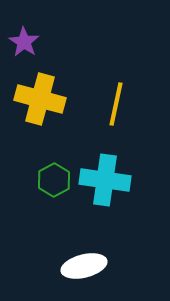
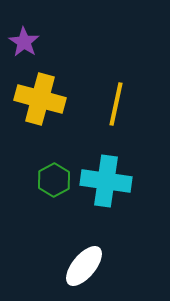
cyan cross: moved 1 px right, 1 px down
white ellipse: rotated 36 degrees counterclockwise
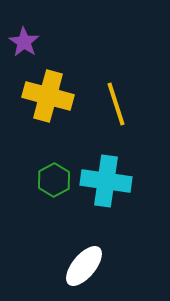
yellow cross: moved 8 px right, 3 px up
yellow line: rotated 30 degrees counterclockwise
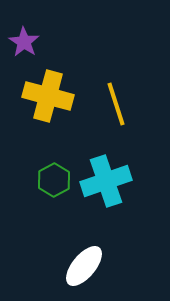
cyan cross: rotated 27 degrees counterclockwise
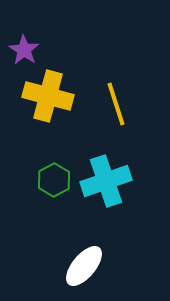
purple star: moved 8 px down
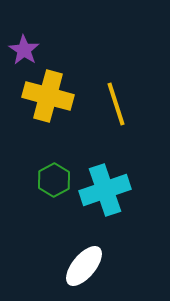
cyan cross: moved 1 px left, 9 px down
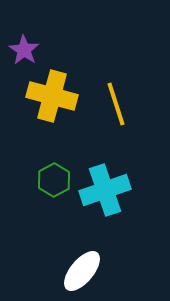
yellow cross: moved 4 px right
white ellipse: moved 2 px left, 5 px down
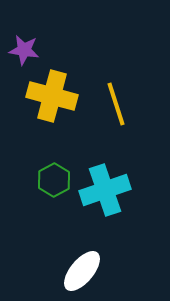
purple star: rotated 24 degrees counterclockwise
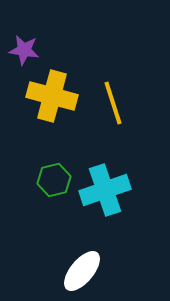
yellow line: moved 3 px left, 1 px up
green hexagon: rotated 16 degrees clockwise
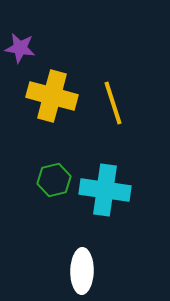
purple star: moved 4 px left, 2 px up
cyan cross: rotated 27 degrees clockwise
white ellipse: rotated 39 degrees counterclockwise
